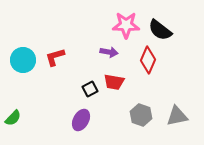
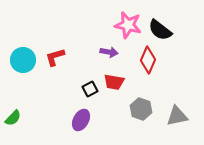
pink star: moved 2 px right; rotated 12 degrees clockwise
gray hexagon: moved 6 px up
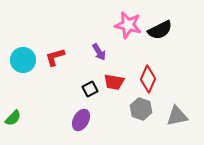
black semicircle: rotated 65 degrees counterclockwise
purple arrow: moved 10 px left; rotated 48 degrees clockwise
red diamond: moved 19 px down
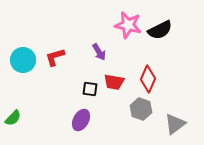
black square: rotated 35 degrees clockwise
gray triangle: moved 2 px left, 8 px down; rotated 25 degrees counterclockwise
